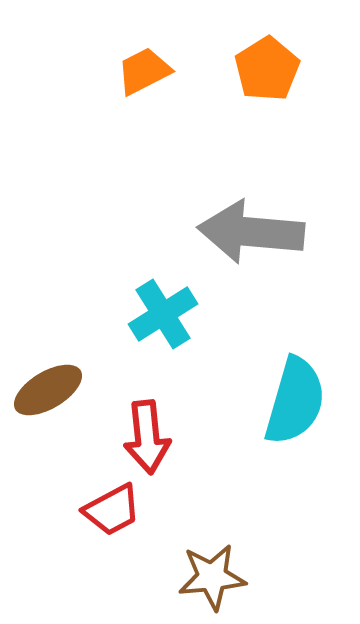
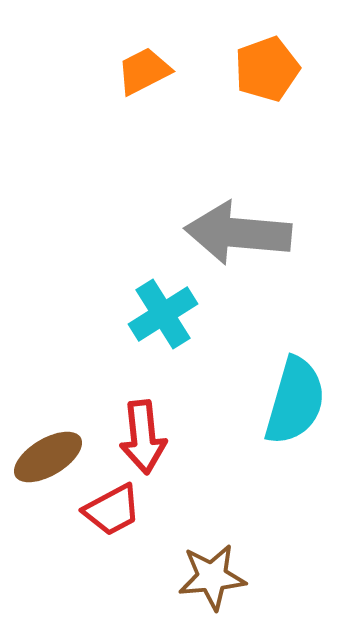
orange pentagon: rotated 12 degrees clockwise
gray arrow: moved 13 px left, 1 px down
brown ellipse: moved 67 px down
red arrow: moved 4 px left
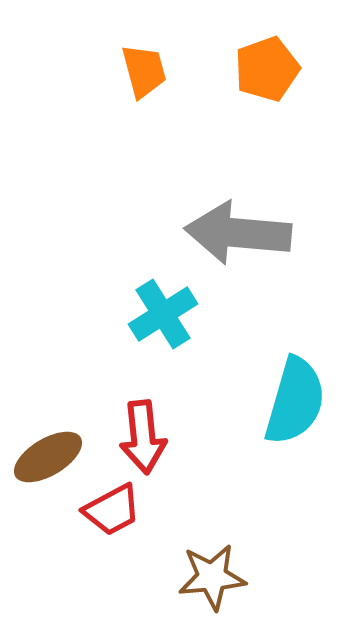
orange trapezoid: rotated 102 degrees clockwise
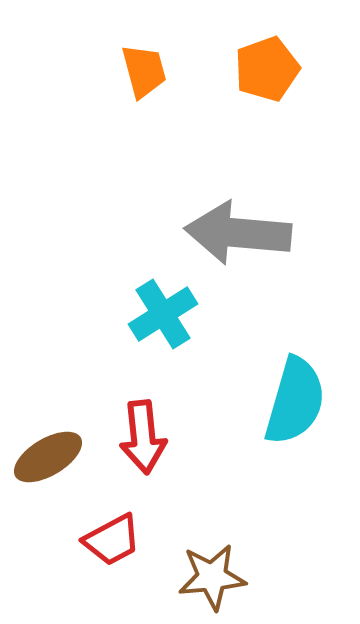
red trapezoid: moved 30 px down
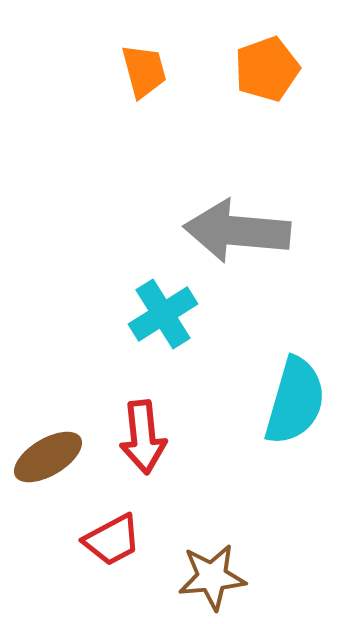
gray arrow: moved 1 px left, 2 px up
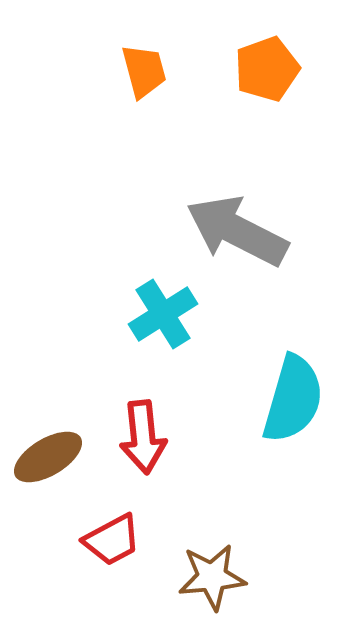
gray arrow: rotated 22 degrees clockwise
cyan semicircle: moved 2 px left, 2 px up
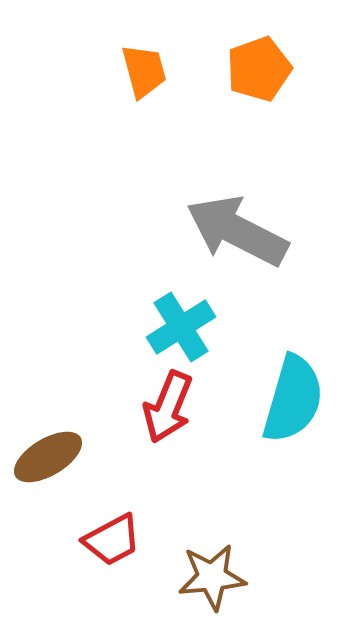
orange pentagon: moved 8 px left
cyan cross: moved 18 px right, 13 px down
red arrow: moved 25 px right, 30 px up; rotated 28 degrees clockwise
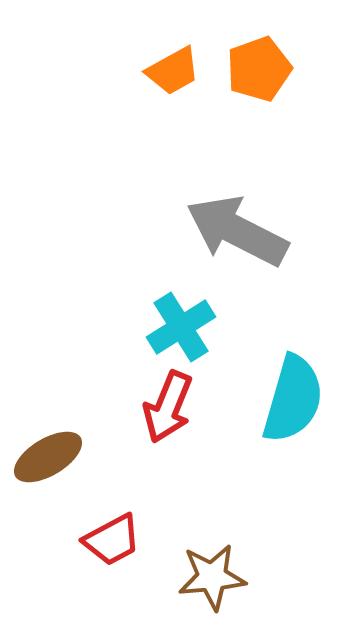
orange trapezoid: moved 29 px right; rotated 76 degrees clockwise
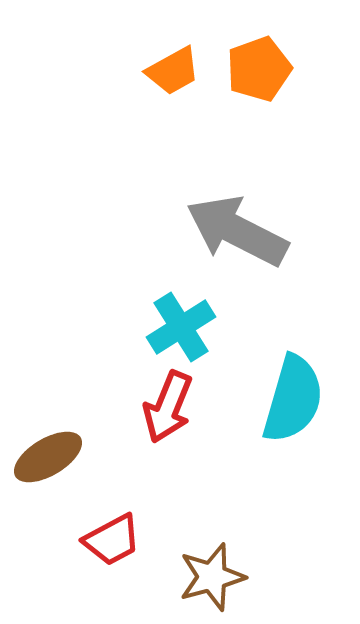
brown star: rotated 10 degrees counterclockwise
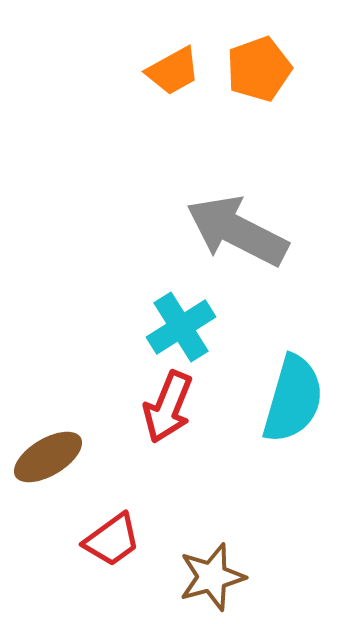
red trapezoid: rotated 8 degrees counterclockwise
